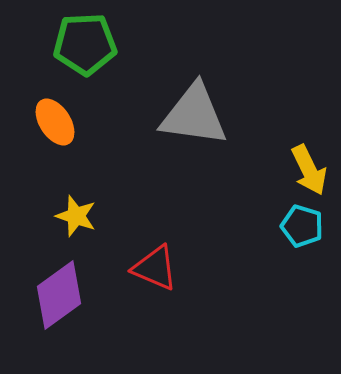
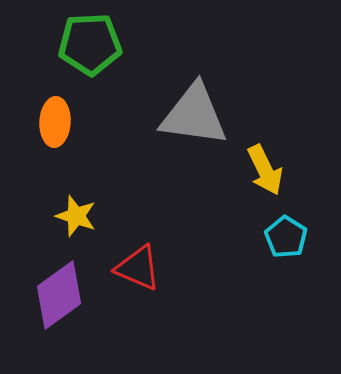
green pentagon: moved 5 px right
orange ellipse: rotated 36 degrees clockwise
yellow arrow: moved 44 px left
cyan pentagon: moved 16 px left, 11 px down; rotated 15 degrees clockwise
red triangle: moved 17 px left
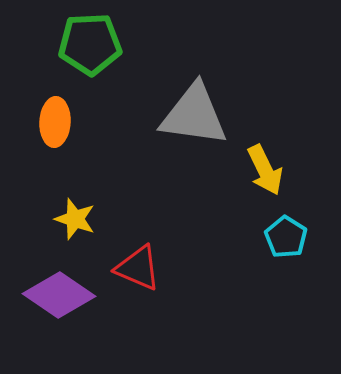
yellow star: moved 1 px left, 3 px down
purple diamond: rotated 70 degrees clockwise
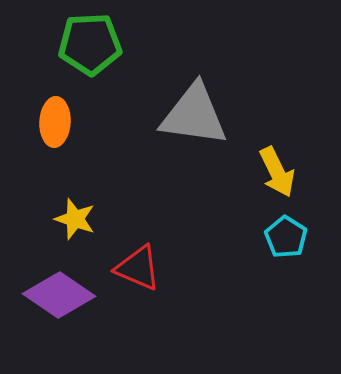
yellow arrow: moved 12 px right, 2 px down
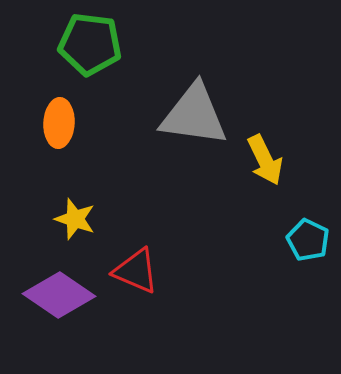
green pentagon: rotated 10 degrees clockwise
orange ellipse: moved 4 px right, 1 px down
yellow arrow: moved 12 px left, 12 px up
cyan pentagon: moved 22 px right, 3 px down; rotated 6 degrees counterclockwise
red triangle: moved 2 px left, 3 px down
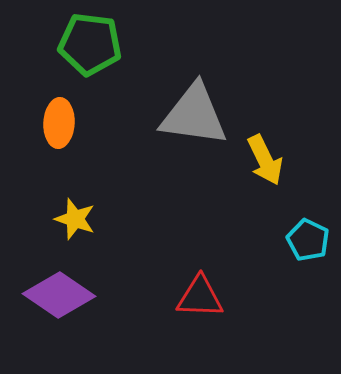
red triangle: moved 64 px right, 26 px down; rotated 21 degrees counterclockwise
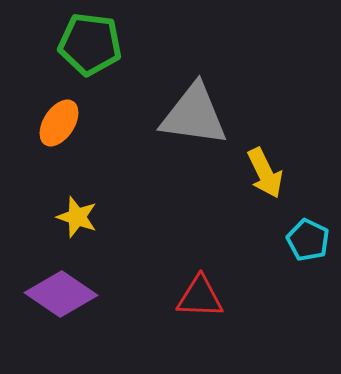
orange ellipse: rotated 30 degrees clockwise
yellow arrow: moved 13 px down
yellow star: moved 2 px right, 2 px up
purple diamond: moved 2 px right, 1 px up
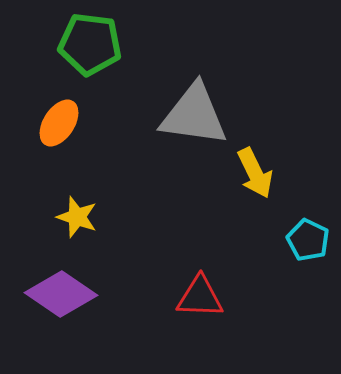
yellow arrow: moved 10 px left
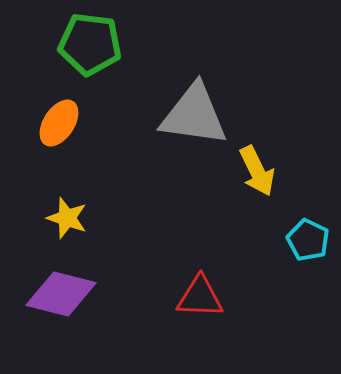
yellow arrow: moved 2 px right, 2 px up
yellow star: moved 10 px left, 1 px down
purple diamond: rotated 20 degrees counterclockwise
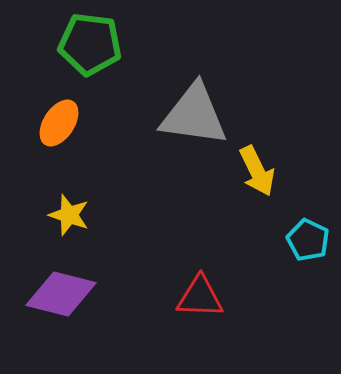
yellow star: moved 2 px right, 3 px up
